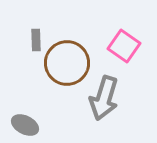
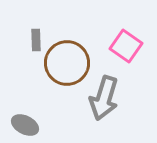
pink square: moved 2 px right
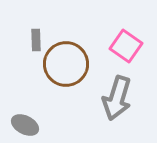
brown circle: moved 1 px left, 1 px down
gray arrow: moved 13 px right
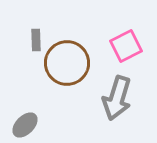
pink square: rotated 28 degrees clockwise
brown circle: moved 1 px right, 1 px up
gray ellipse: rotated 72 degrees counterclockwise
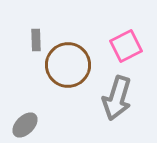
brown circle: moved 1 px right, 2 px down
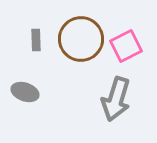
brown circle: moved 13 px right, 26 px up
gray arrow: moved 1 px left, 1 px down
gray ellipse: moved 33 px up; rotated 64 degrees clockwise
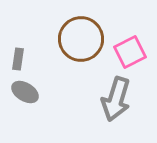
gray rectangle: moved 18 px left, 19 px down; rotated 10 degrees clockwise
pink square: moved 4 px right, 6 px down
gray ellipse: rotated 12 degrees clockwise
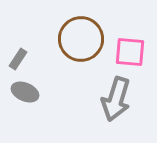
pink square: rotated 32 degrees clockwise
gray rectangle: rotated 25 degrees clockwise
gray ellipse: rotated 8 degrees counterclockwise
